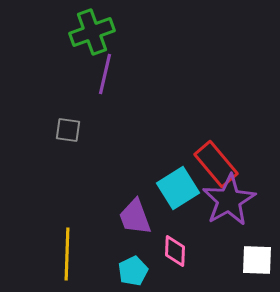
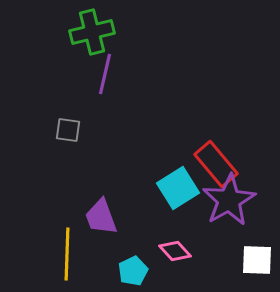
green cross: rotated 6 degrees clockwise
purple trapezoid: moved 34 px left
pink diamond: rotated 44 degrees counterclockwise
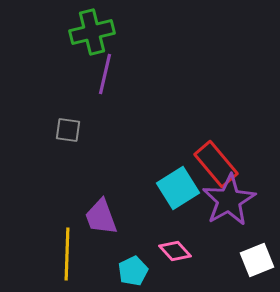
white square: rotated 24 degrees counterclockwise
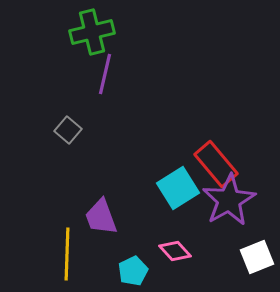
gray square: rotated 32 degrees clockwise
white square: moved 3 px up
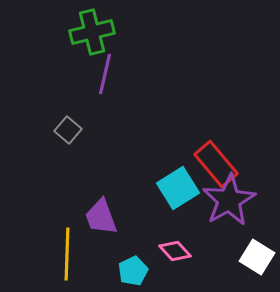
white square: rotated 36 degrees counterclockwise
